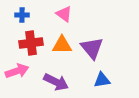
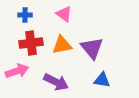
blue cross: moved 3 px right
orange triangle: rotated 10 degrees counterclockwise
blue triangle: rotated 18 degrees clockwise
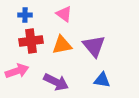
red cross: moved 2 px up
purple triangle: moved 2 px right, 2 px up
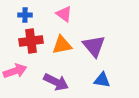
pink arrow: moved 2 px left
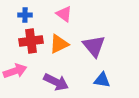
orange triangle: moved 3 px left, 1 px up; rotated 15 degrees counterclockwise
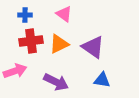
purple triangle: moved 1 px left, 1 px down; rotated 15 degrees counterclockwise
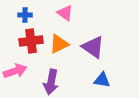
pink triangle: moved 1 px right, 1 px up
purple arrow: moved 5 px left; rotated 75 degrees clockwise
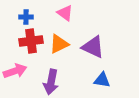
blue cross: moved 1 px right, 2 px down
purple triangle: rotated 10 degrees counterclockwise
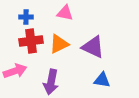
pink triangle: rotated 24 degrees counterclockwise
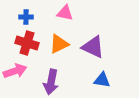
red cross: moved 4 px left, 2 px down; rotated 25 degrees clockwise
